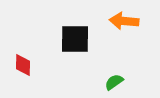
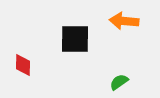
green semicircle: moved 5 px right
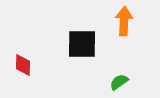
orange arrow: rotated 88 degrees clockwise
black square: moved 7 px right, 5 px down
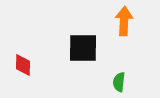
black square: moved 1 px right, 4 px down
green semicircle: rotated 48 degrees counterclockwise
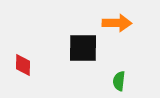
orange arrow: moved 7 px left, 2 px down; rotated 88 degrees clockwise
green semicircle: moved 1 px up
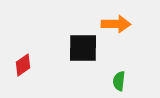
orange arrow: moved 1 px left, 1 px down
red diamond: rotated 55 degrees clockwise
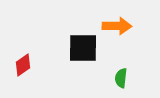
orange arrow: moved 1 px right, 2 px down
green semicircle: moved 2 px right, 3 px up
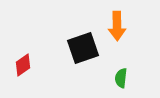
orange arrow: rotated 88 degrees clockwise
black square: rotated 20 degrees counterclockwise
